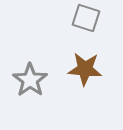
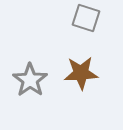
brown star: moved 4 px left, 4 px down; rotated 8 degrees counterclockwise
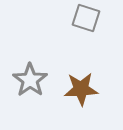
brown star: moved 16 px down
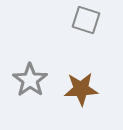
gray square: moved 2 px down
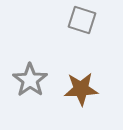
gray square: moved 4 px left
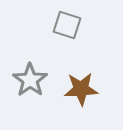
gray square: moved 15 px left, 5 px down
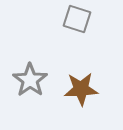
gray square: moved 10 px right, 6 px up
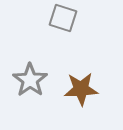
gray square: moved 14 px left, 1 px up
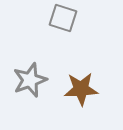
gray star: rotated 16 degrees clockwise
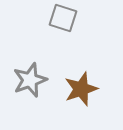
brown star: rotated 16 degrees counterclockwise
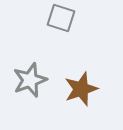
gray square: moved 2 px left
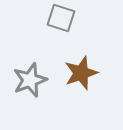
brown star: moved 16 px up
